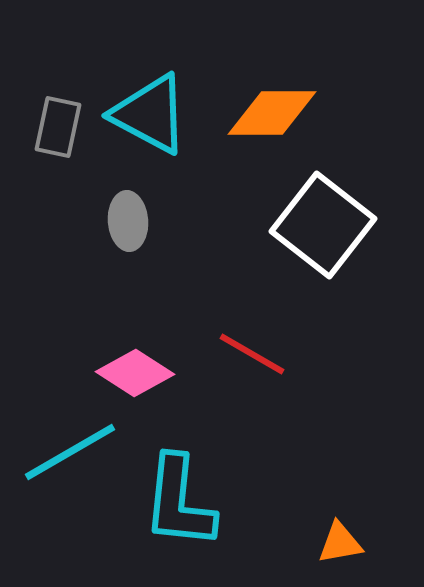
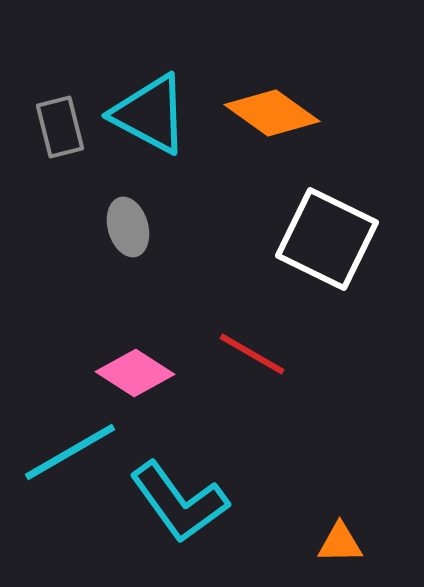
orange diamond: rotated 36 degrees clockwise
gray rectangle: moved 2 px right; rotated 26 degrees counterclockwise
gray ellipse: moved 6 px down; rotated 12 degrees counterclockwise
white square: moved 4 px right, 14 px down; rotated 12 degrees counterclockwise
cyan L-shape: rotated 42 degrees counterclockwise
orange triangle: rotated 9 degrees clockwise
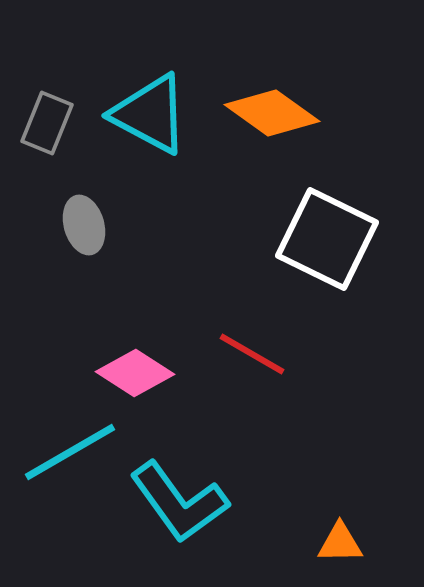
gray rectangle: moved 13 px left, 4 px up; rotated 36 degrees clockwise
gray ellipse: moved 44 px left, 2 px up
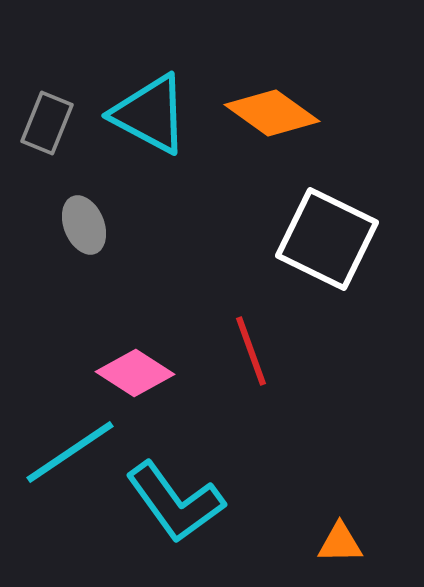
gray ellipse: rotated 6 degrees counterclockwise
red line: moved 1 px left, 3 px up; rotated 40 degrees clockwise
cyan line: rotated 4 degrees counterclockwise
cyan L-shape: moved 4 px left
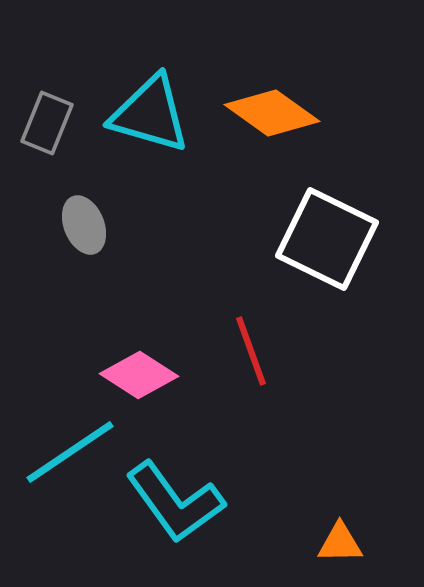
cyan triangle: rotated 12 degrees counterclockwise
pink diamond: moved 4 px right, 2 px down
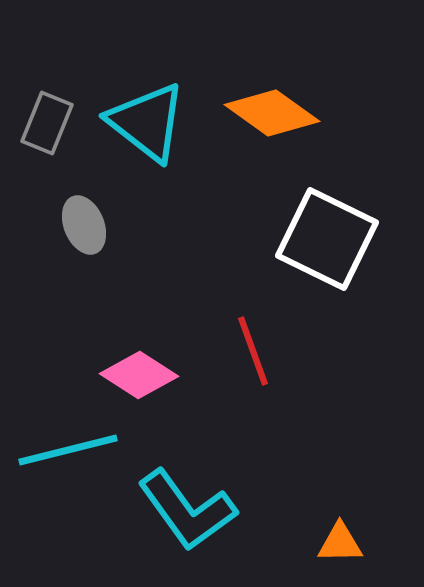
cyan triangle: moved 3 px left, 8 px down; rotated 22 degrees clockwise
red line: moved 2 px right
cyan line: moved 2 px left, 2 px up; rotated 20 degrees clockwise
cyan L-shape: moved 12 px right, 8 px down
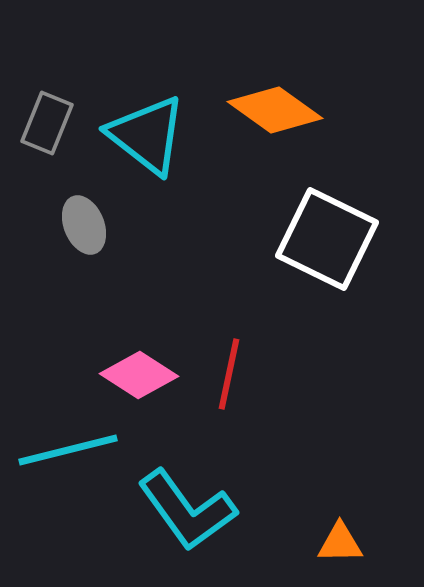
orange diamond: moved 3 px right, 3 px up
cyan triangle: moved 13 px down
red line: moved 24 px left, 23 px down; rotated 32 degrees clockwise
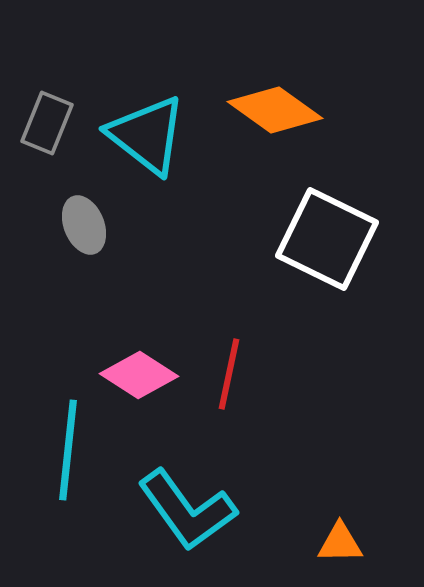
cyan line: rotated 70 degrees counterclockwise
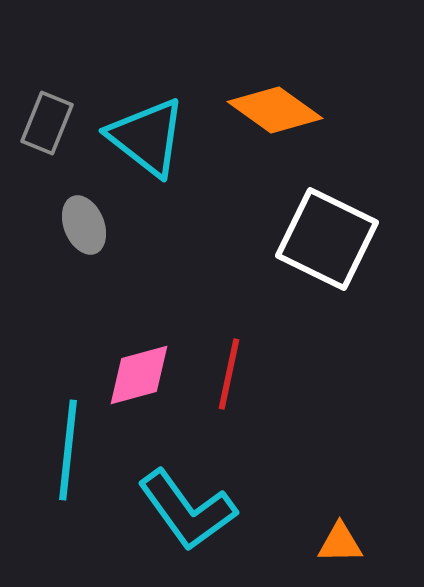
cyan triangle: moved 2 px down
pink diamond: rotated 48 degrees counterclockwise
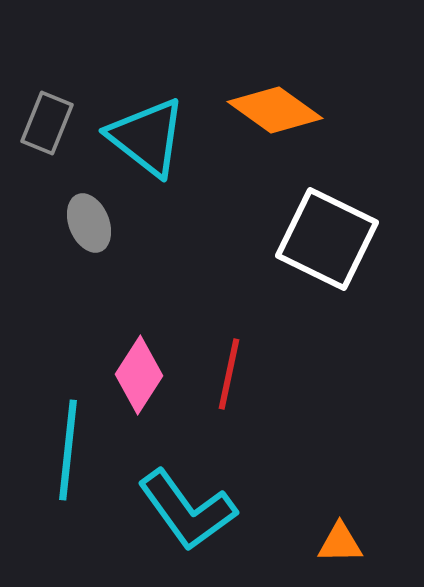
gray ellipse: moved 5 px right, 2 px up
pink diamond: rotated 42 degrees counterclockwise
